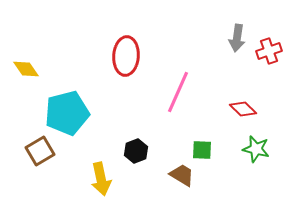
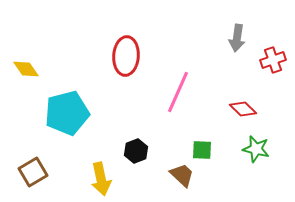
red cross: moved 4 px right, 9 px down
brown square: moved 7 px left, 21 px down
brown trapezoid: rotated 12 degrees clockwise
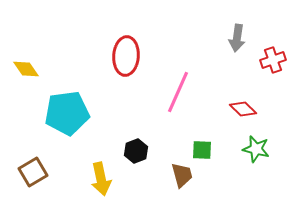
cyan pentagon: rotated 6 degrees clockwise
brown trapezoid: rotated 32 degrees clockwise
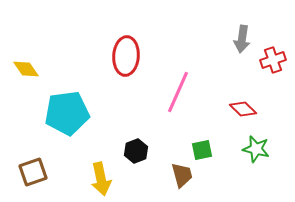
gray arrow: moved 5 px right, 1 px down
green square: rotated 15 degrees counterclockwise
brown square: rotated 12 degrees clockwise
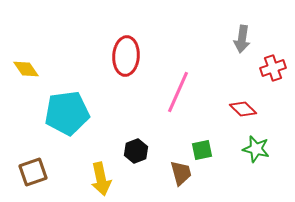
red cross: moved 8 px down
brown trapezoid: moved 1 px left, 2 px up
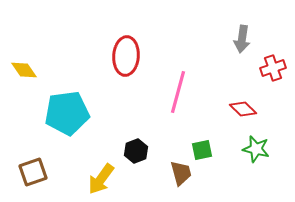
yellow diamond: moved 2 px left, 1 px down
pink line: rotated 9 degrees counterclockwise
yellow arrow: rotated 48 degrees clockwise
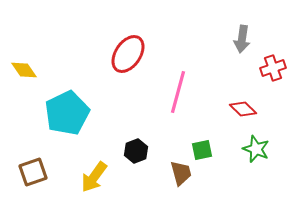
red ellipse: moved 2 px right, 2 px up; rotated 30 degrees clockwise
cyan pentagon: rotated 18 degrees counterclockwise
green star: rotated 8 degrees clockwise
yellow arrow: moved 7 px left, 2 px up
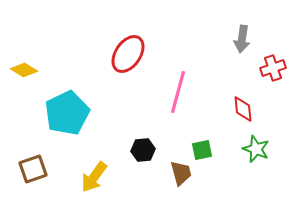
yellow diamond: rotated 24 degrees counterclockwise
red diamond: rotated 40 degrees clockwise
black hexagon: moved 7 px right, 1 px up; rotated 15 degrees clockwise
brown square: moved 3 px up
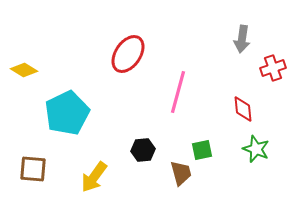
brown square: rotated 24 degrees clockwise
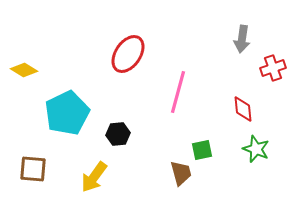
black hexagon: moved 25 px left, 16 px up
